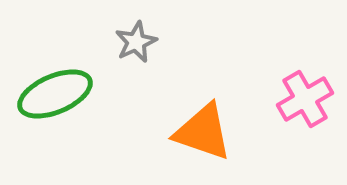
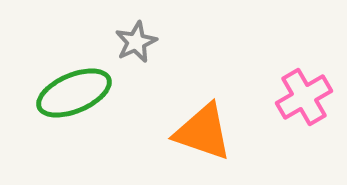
green ellipse: moved 19 px right, 1 px up
pink cross: moved 1 px left, 2 px up
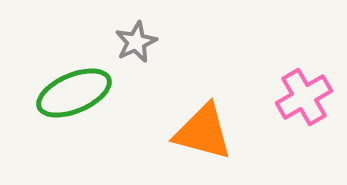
orange triangle: rotated 4 degrees counterclockwise
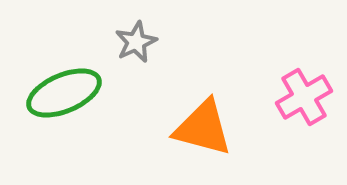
green ellipse: moved 10 px left
orange triangle: moved 4 px up
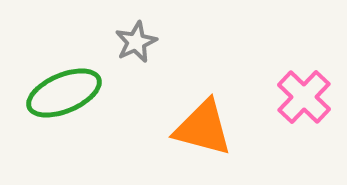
pink cross: rotated 16 degrees counterclockwise
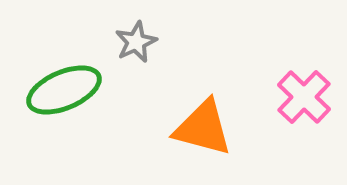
green ellipse: moved 3 px up
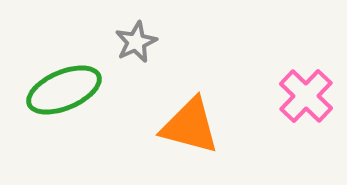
pink cross: moved 2 px right, 1 px up
orange triangle: moved 13 px left, 2 px up
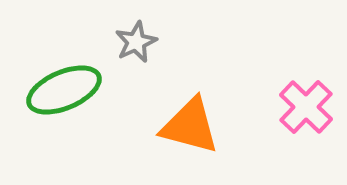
pink cross: moved 11 px down
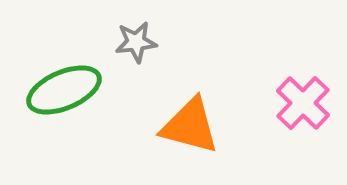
gray star: rotated 18 degrees clockwise
pink cross: moved 3 px left, 4 px up
